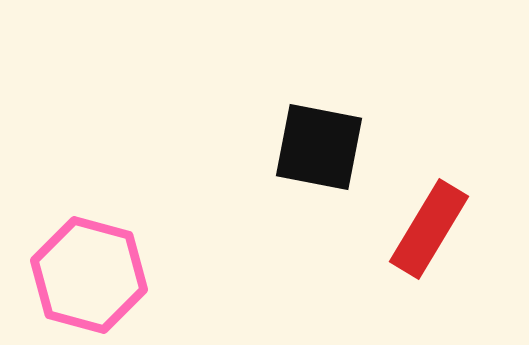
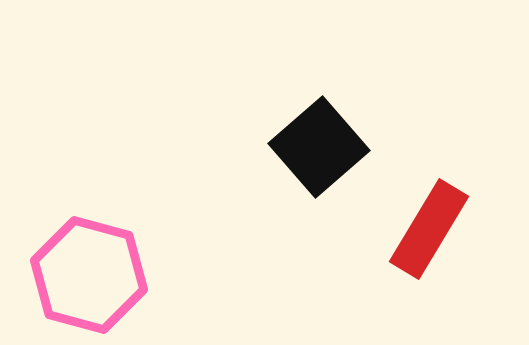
black square: rotated 38 degrees clockwise
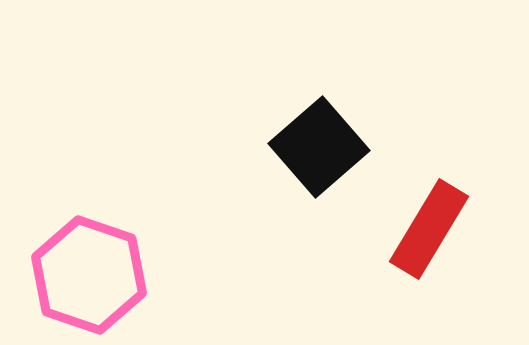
pink hexagon: rotated 4 degrees clockwise
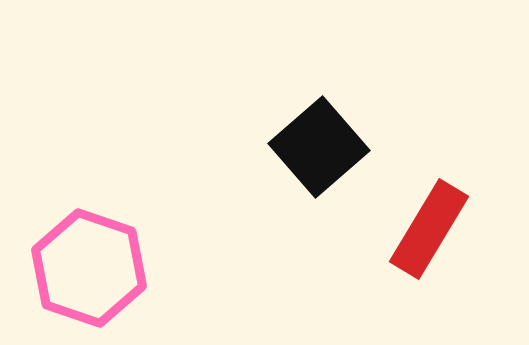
pink hexagon: moved 7 px up
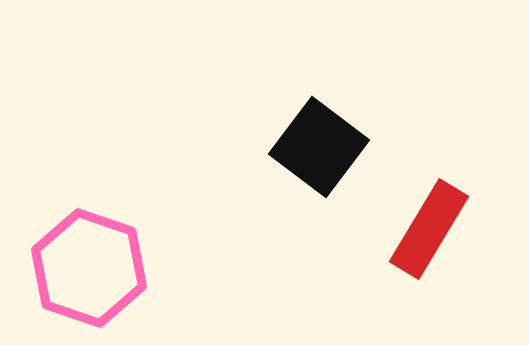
black square: rotated 12 degrees counterclockwise
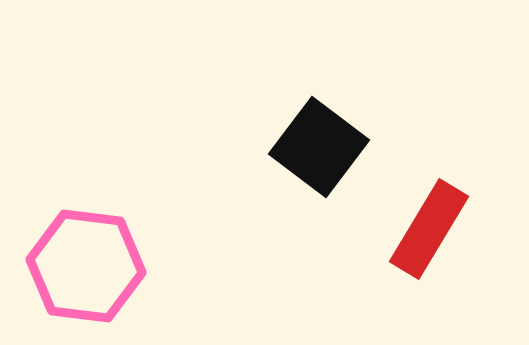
pink hexagon: moved 3 px left, 2 px up; rotated 12 degrees counterclockwise
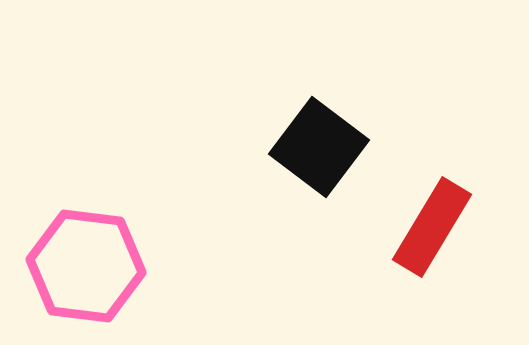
red rectangle: moved 3 px right, 2 px up
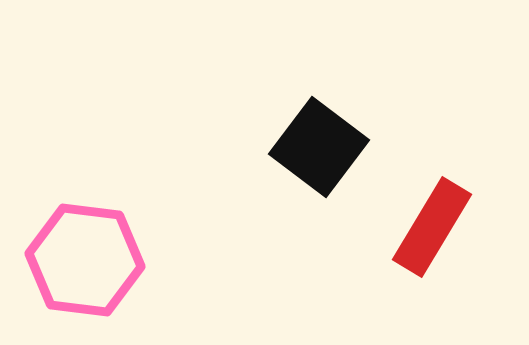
pink hexagon: moved 1 px left, 6 px up
